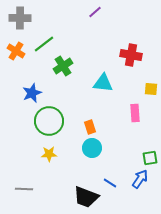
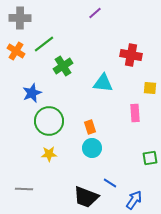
purple line: moved 1 px down
yellow square: moved 1 px left, 1 px up
blue arrow: moved 6 px left, 21 px down
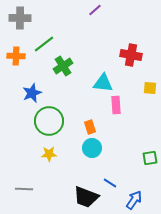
purple line: moved 3 px up
orange cross: moved 5 px down; rotated 30 degrees counterclockwise
pink rectangle: moved 19 px left, 8 px up
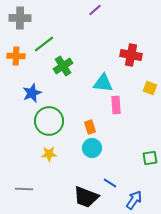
yellow square: rotated 16 degrees clockwise
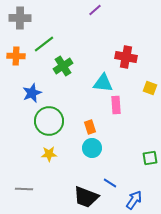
red cross: moved 5 px left, 2 px down
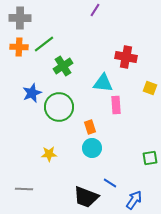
purple line: rotated 16 degrees counterclockwise
orange cross: moved 3 px right, 9 px up
green circle: moved 10 px right, 14 px up
